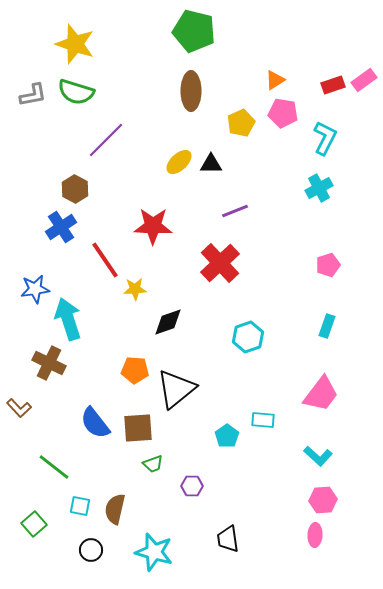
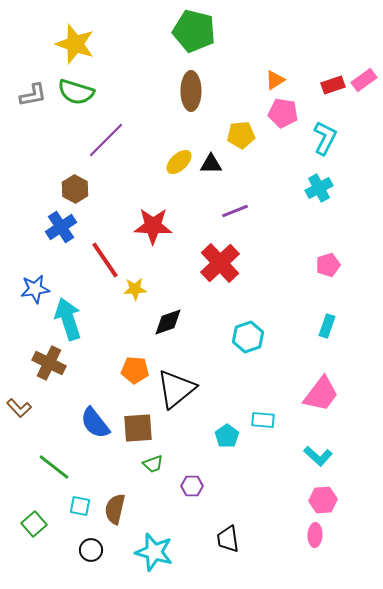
yellow pentagon at (241, 123): moved 12 px down; rotated 20 degrees clockwise
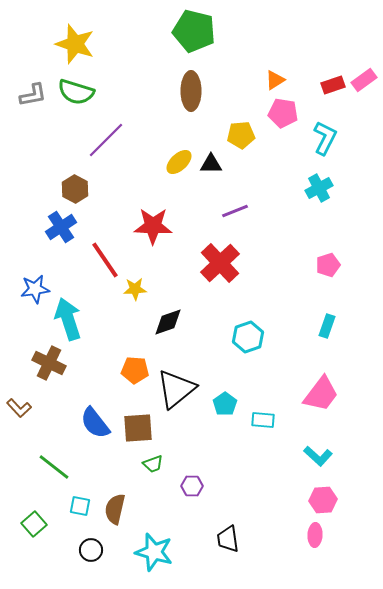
cyan pentagon at (227, 436): moved 2 px left, 32 px up
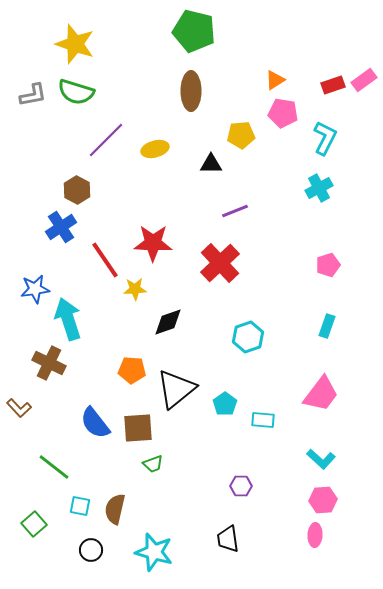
yellow ellipse at (179, 162): moved 24 px left, 13 px up; rotated 28 degrees clockwise
brown hexagon at (75, 189): moved 2 px right, 1 px down
red star at (153, 226): moved 17 px down
orange pentagon at (135, 370): moved 3 px left
cyan L-shape at (318, 456): moved 3 px right, 3 px down
purple hexagon at (192, 486): moved 49 px right
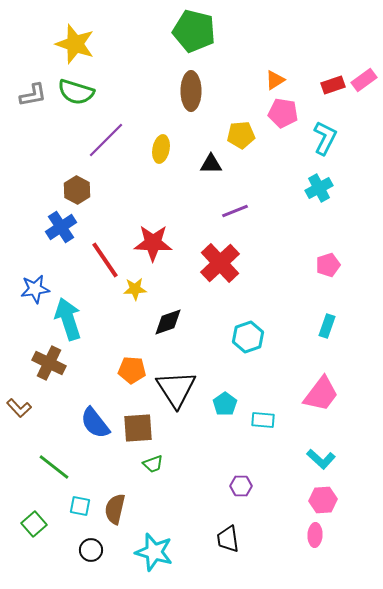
yellow ellipse at (155, 149): moved 6 px right; rotated 64 degrees counterclockwise
black triangle at (176, 389): rotated 24 degrees counterclockwise
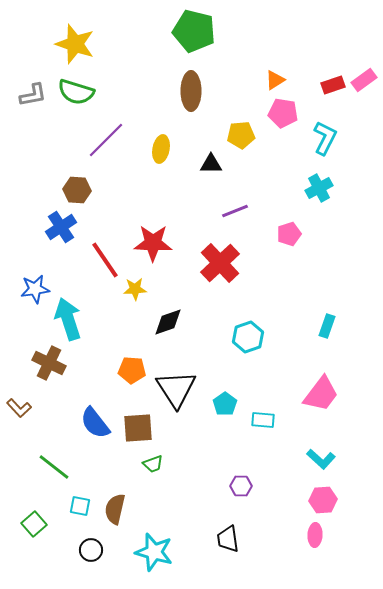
brown hexagon at (77, 190): rotated 24 degrees counterclockwise
pink pentagon at (328, 265): moved 39 px left, 31 px up
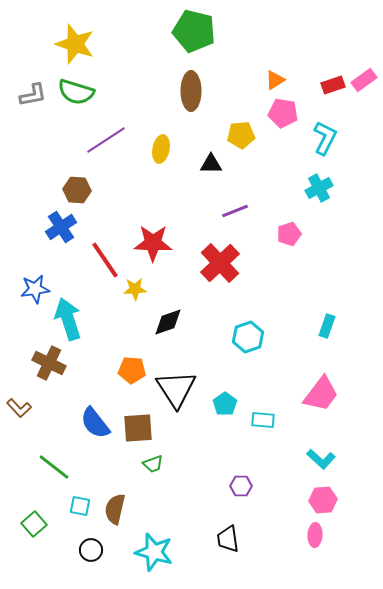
purple line at (106, 140): rotated 12 degrees clockwise
